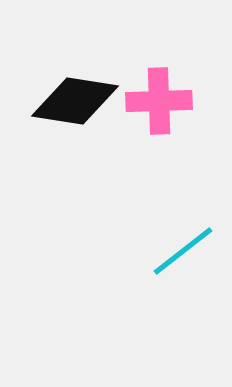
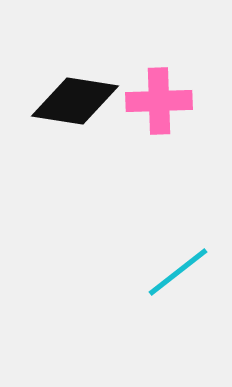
cyan line: moved 5 px left, 21 px down
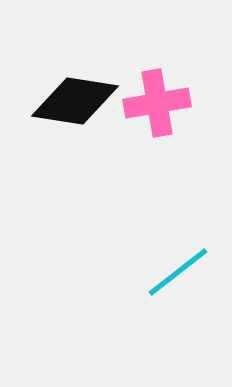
pink cross: moved 2 px left, 2 px down; rotated 8 degrees counterclockwise
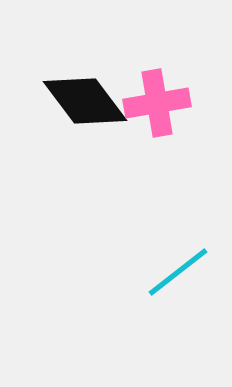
black diamond: moved 10 px right; rotated 44 degrees clockwise
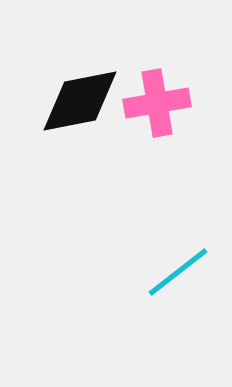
black diamond: moved 5 px left; rotated 64 degrees counterclockwise
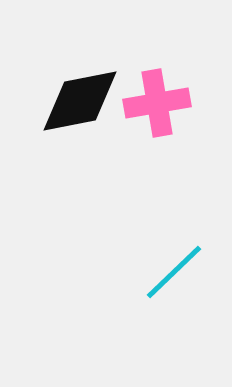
cyan line: moved 4 px left; rotated 6 degrees counterclockwise
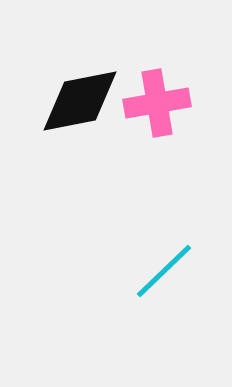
cyan line: moved 10 px left, 1 px up
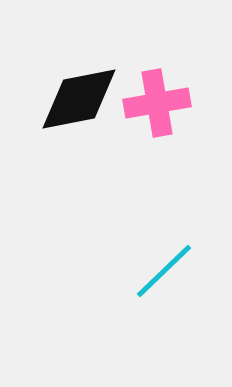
black diamond: moved 1 px left, 2 px up
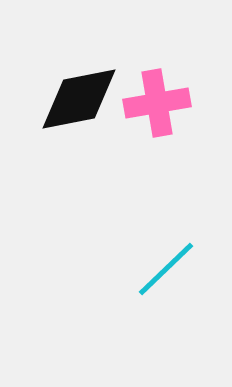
cyan line: moved 2 px right, 2 px up
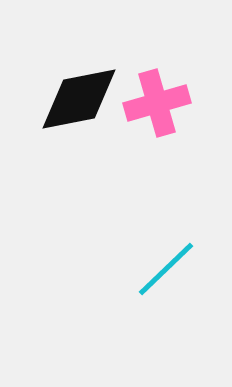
pink cross: rotated 6 degrees counterclockwise
